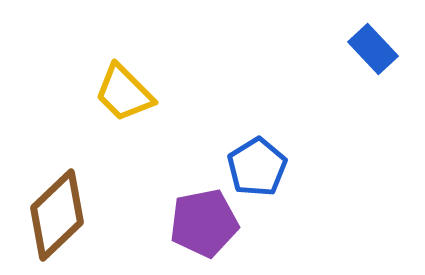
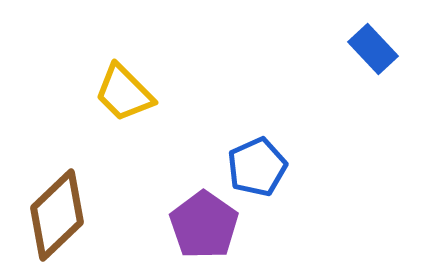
blue pentagon: rotated 8 degrees clockwise
purple pentagon: moved 2 px down; rotated 26 degrees counterclockwise
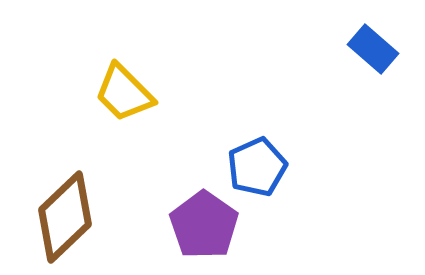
blue rectangle: rotated 6 degrees counterclockwise
brown diamond: moved 8 px right, 2 px down
